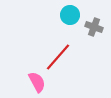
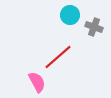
red line: rotated 8 degrees clockwise
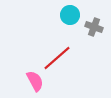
red line: moved 1 px left, 1 px down
pink semicircle: moved 2 px left, 1 px up
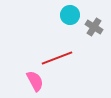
gray cross: rotated 12 degrees clockwise
red line: rotated 20 degrees clockwise
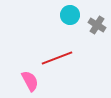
gray cross: moved 3 px right, 2 px up
pink semicircle: moved 5 px left
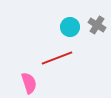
cyan circle: moved 12 px down
pink semicircle: moved 1 px left, 2 px down; rotated 10 degrees clockwise
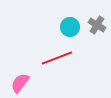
pink semicircle: moved 9 px left; rotated 125 degrees counterclockwise
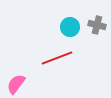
gray cross: rotated 18 degrees counterclockwise
pink semicircle: moved 4 px left, 1 px down
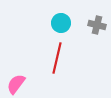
cyan circle: moved 9 px left, 4 px up
red line: rotated 56 degrees counterclockwise
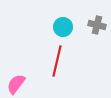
cyan circle: moved 2 px right, 4 px down
red line: moved 3 px down
